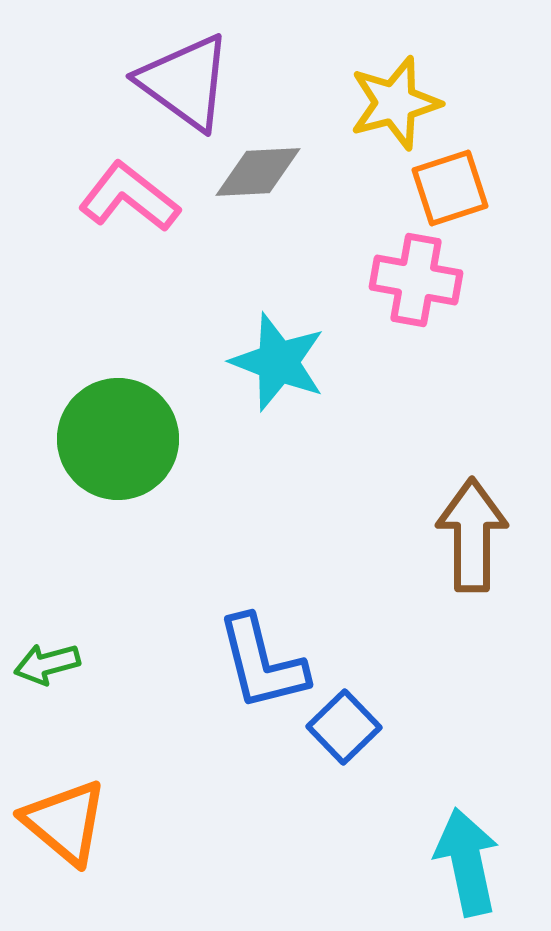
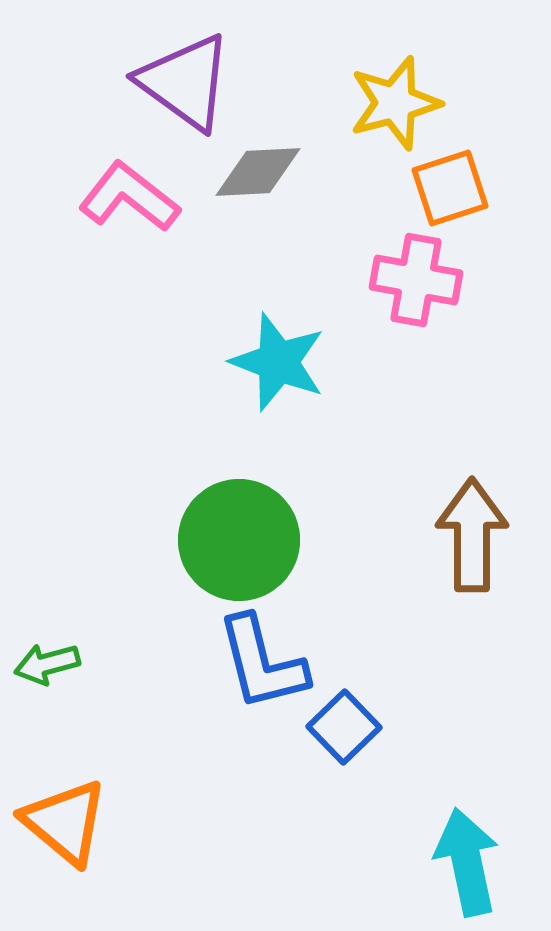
green circle: moved 121 px right, 101 px down
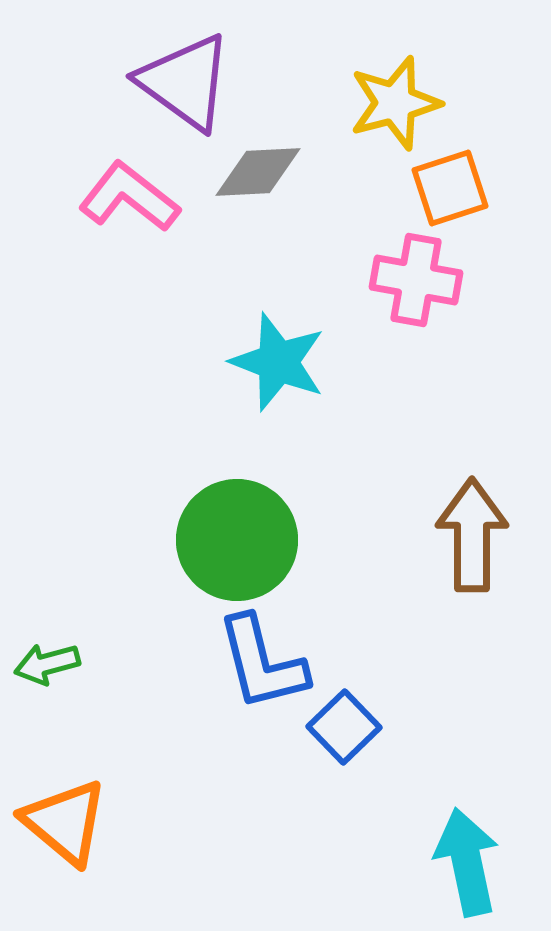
green circle: moved 2 px left
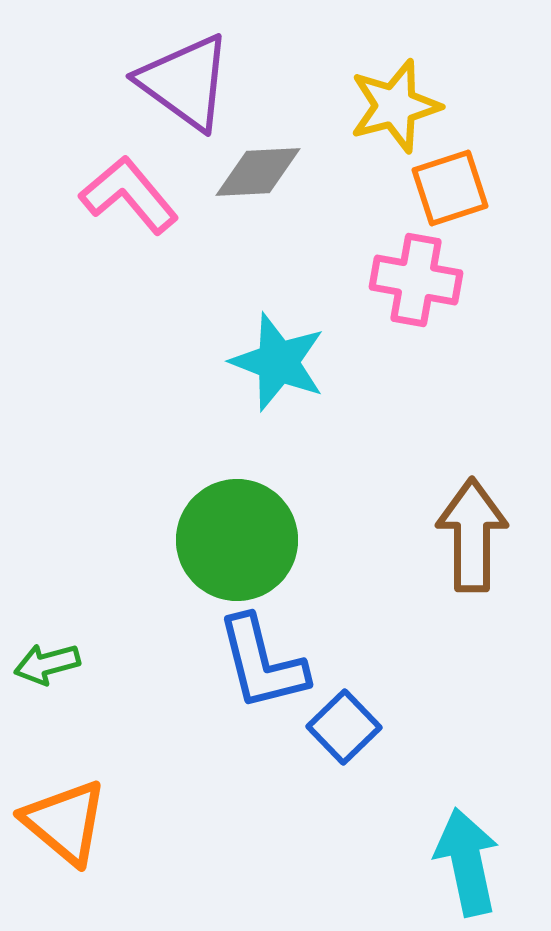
yellow star: moved 3 px down
pink L-shape: moved 2 px up; rotated 12 degrees clockwise
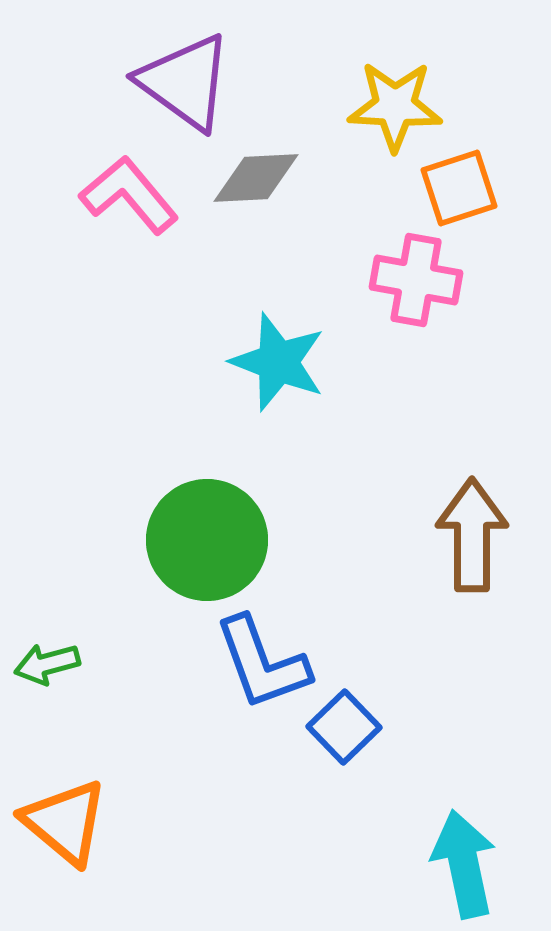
yellow star: rotated 18 degrees clockwise
gray diamond: moved 2 px left, 6 px down
orange square: moved 9 px right
green circle: moved 30 px left
blue L-shape: rotated 6 degrees counterclockwise
cyan arrow: moved 3 px left, 2 px down
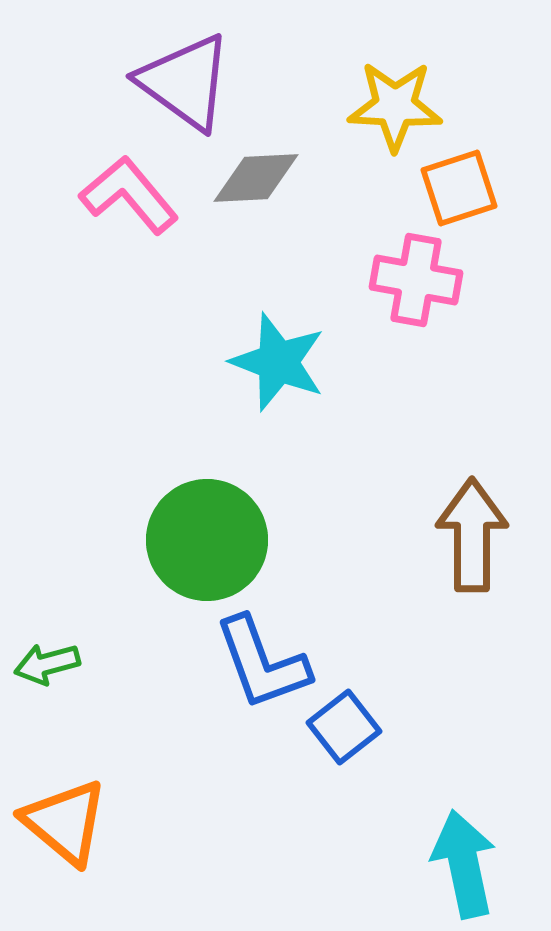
blue square: rotated 6 degrees clockwise
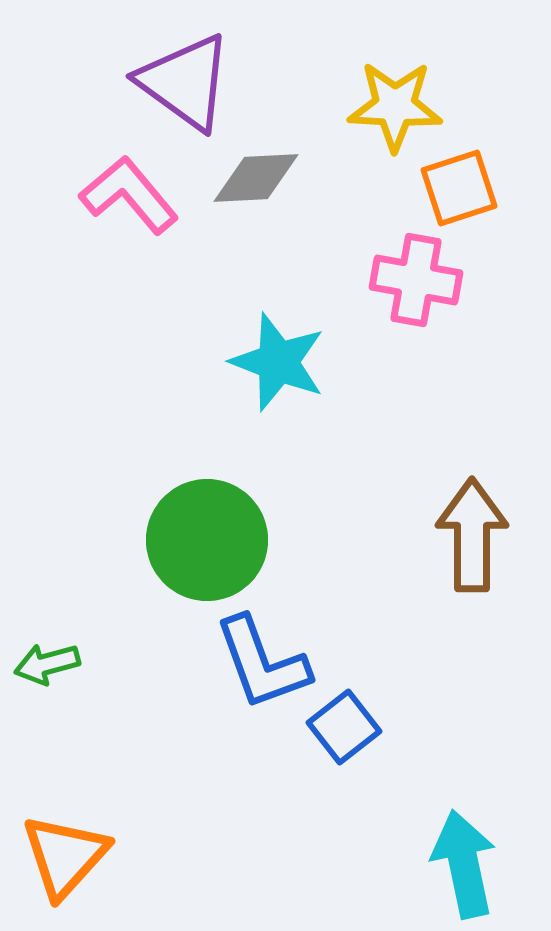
orange triangle: moved 34 px down; rotated 32 degrees clockwise
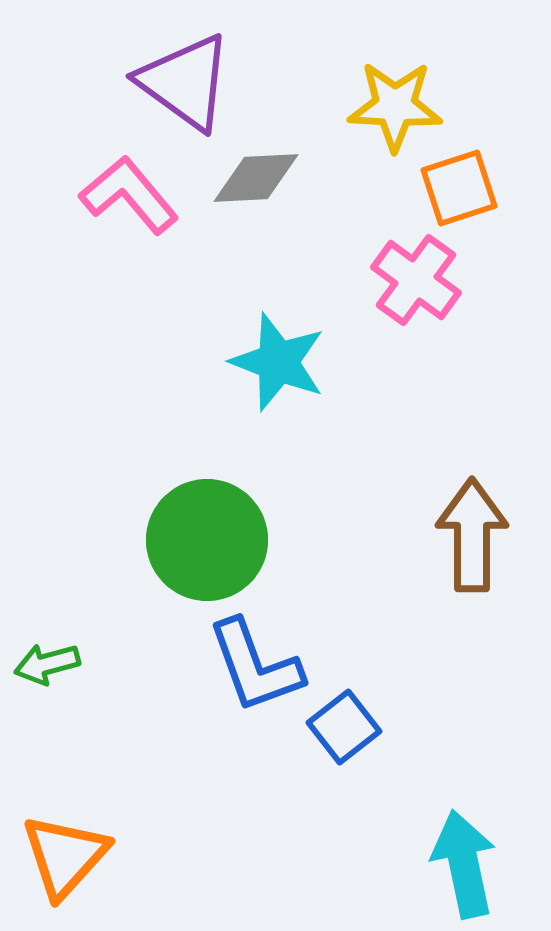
pink cross: rotated 26 degrees clockwise
blue L-shape: moved 7 px left, 3 px down
